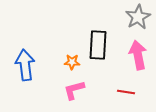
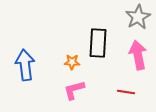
black rectangle: moved 2 px up
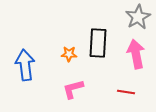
pink arrow: moved 2 px left, 1 px up
orange star: moved 3 px left, 8 px up
pink L-shape: moved 1 px left, 1 px up
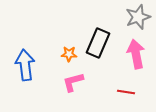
gray star: rotated 10 degrees clockwise
black rectangle: rotated 20 degrees clockwise
pink L-shape: moved 7 px up
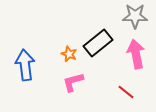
gray star: moved 3 px left, 1 px up; rotated 20 degrees clockwise
black rectangle: rotated 28 degrees clockwise
orange star: rotated 21 degrees clockwise
red line: rotated 30 degrees clockwise
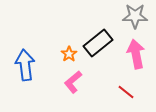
orange star: rotated 14 degrees clockwise
pink L-shape: rotated 25 degrees counterclockwise
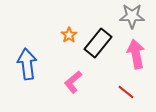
gray star: moved 3 px left
black rectangle: rotated 12 degrees counterclockwise
orange star: moved 19 px up
blue arrow: moved 2 px right, 1 px up
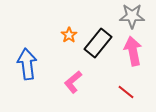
pink arrow: moved 3 px left, 3 px up
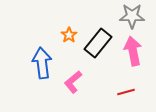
blue arrow: moved 15 px right, 1 px up
red line: rotated 54 degrees counterclockwise
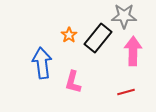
gray star: moved 8 px left
black rectangle: moved 5 px up
pink arrow: rotated 12 degrees clockwise
pink L-shape: rotated 35 degrees counterclockwise
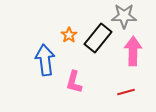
blue arrow: moved 3 px right, 3 px up
pink L-shape: moved 1 px right
